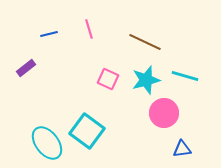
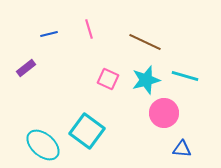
cyan ellipse: moved 4 px left, 2 px down; rotated 12 degrees counterclockwise
blue triangle: rotated 12 degrees clockwise
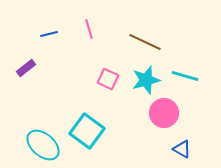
blue triangle: rotated 24 degrees clockwise
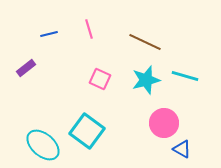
pink square: moved 8 px left
pink circle: moved 10 px down
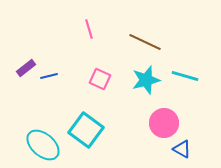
blue line: moved 42 px down
cyan square: moved 1 px left, 1 px up
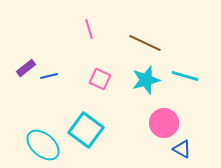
brown line: moved 1 px down
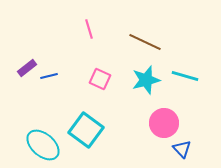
brown line: moved 1 px up
purple rectangle: moved 1 px right
blue triangle: rotated 18 degrees clockwise
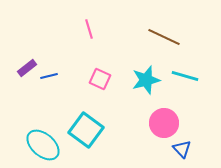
brown line: moved 19 px right, 5 px up
